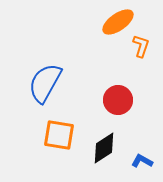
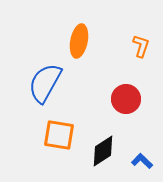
orange ellipse: moved 39 px left, 19 px down; rotated 44 degrees counterclockwise
red circle: moved 8 px right, 1 px up
black diamond: moved 1 px left, 3 px down
blue L-shape: rotated 15 degrees clockwise
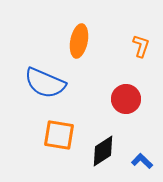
blue semicircle: rotated 96 degrees counterclockwise
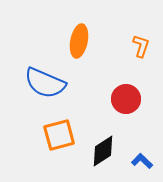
orange square: rotated 24 degrees counterclockwise
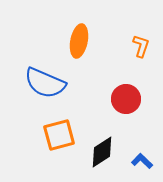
black diamond: moved 1 px left, 1 px down
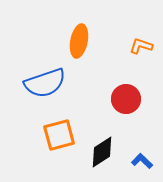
orange L-shape: rotated 90 degrees counterclockwise
blue semicircle: rotated 42 degrees counterclockwise
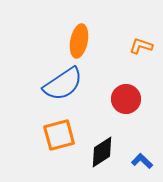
blue semicircle: moved 18 px right, 1 px down; rotated 15 degrees counterclockwise
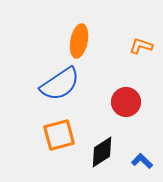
blue semicircle: moved 3 px left
red circle: moved 3 px down
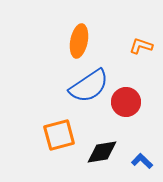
blue semicircle: moved 29 px right, 2 px down
black diamond: rotated 24 degrees clockwise
